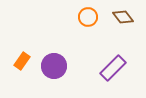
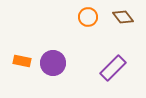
orange rectangle: rotated 66 degrees clockwise
purple circle: moved 1 px left, 3 px up
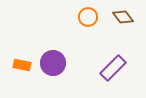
orange rectangle: moved 4 px down
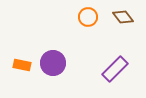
purple rectangle: moved 2 px right, 1 px down
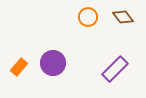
orange rectangle: moved 3 px left, 2 px down; rotated 60 degrees counterclockwise
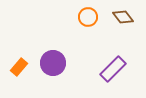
purple rectangle: moved 2 px left
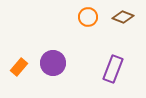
brown diamond: rotated 30 degrees counterclockwise
purple rectangle: rotated 24 degrees counterclockwise
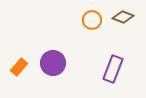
orange circle: moved 4 px right, 3 px down
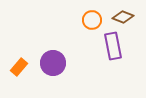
purple rectangle: moved 23 px up; rotated 32 degrees counterclockwise
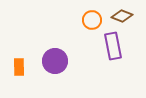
brown diamond: moved 1 px left, 1 px up
purple circle: moved 2 px right, 2 px up
orange rectangle: rotated 42 degrees counterclockwise
